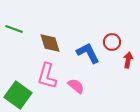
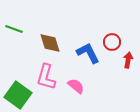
pink L-shape: moved 1 px left, 1 px down
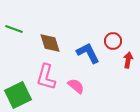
red circle: moved 1 px right, 1 px up
green square: rotated 28 degrees clockwise
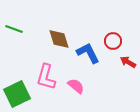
brown diamond: moved 9 px right, 4 px up
red arrow: moved 2 px down; rotated 70 degrees counterclockwise
green square: moved 1 px left, 1 px up
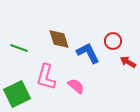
green line: moved 5 px right, 19 px down
